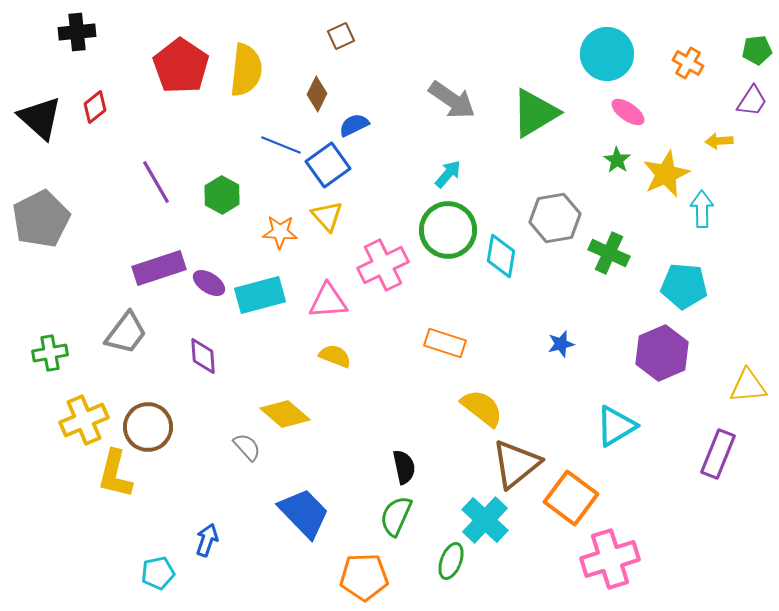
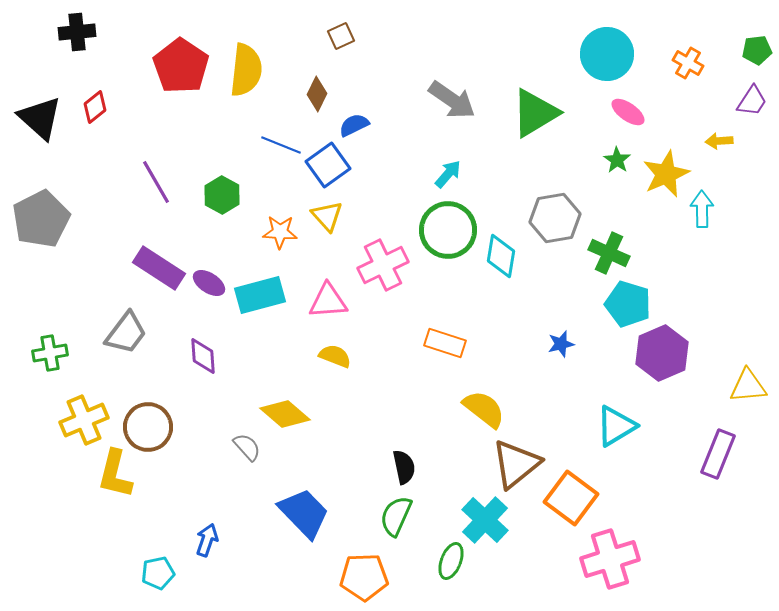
purple rectangle at (159, 268): rotated 51 degrees clockwise
cyan pentagon at (684, 286): moved 56 px left, 18 px down; rotated 12 degrees clockwise
yellow semicircle at (482, 408): moved 2 px right, 1 px down
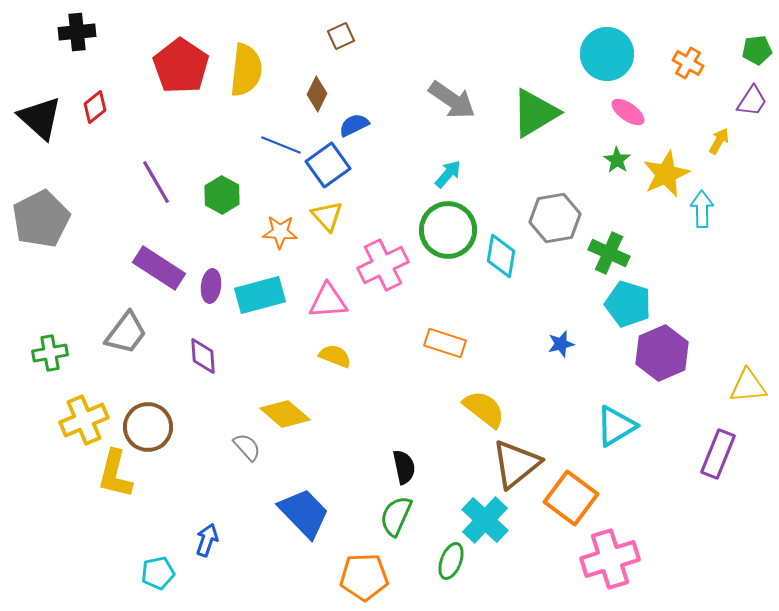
yellow arrow at (719, 141): rotated 124 degrees clockwise
purple ellipse at (209, 283): moved 2 px right, 3 px down; rotated 64 degrees clockwise
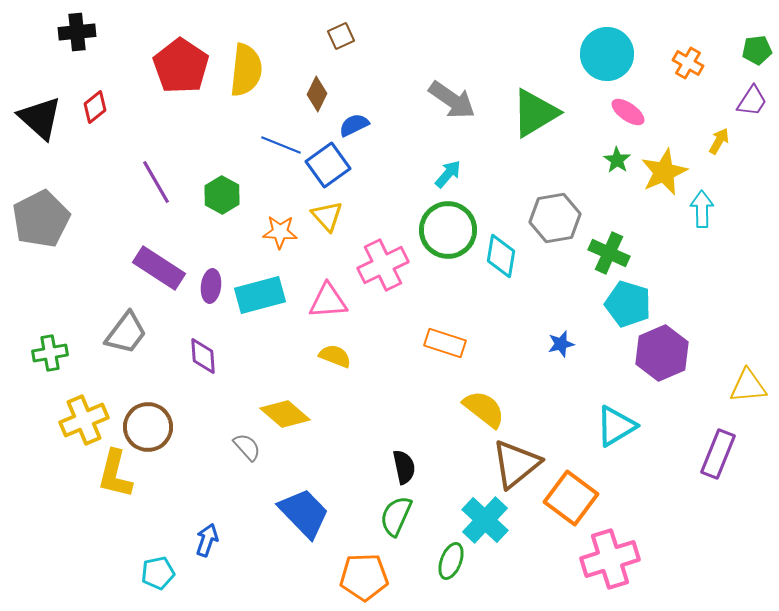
yellow star at (666, 174): moved 2 px left, 2 px up
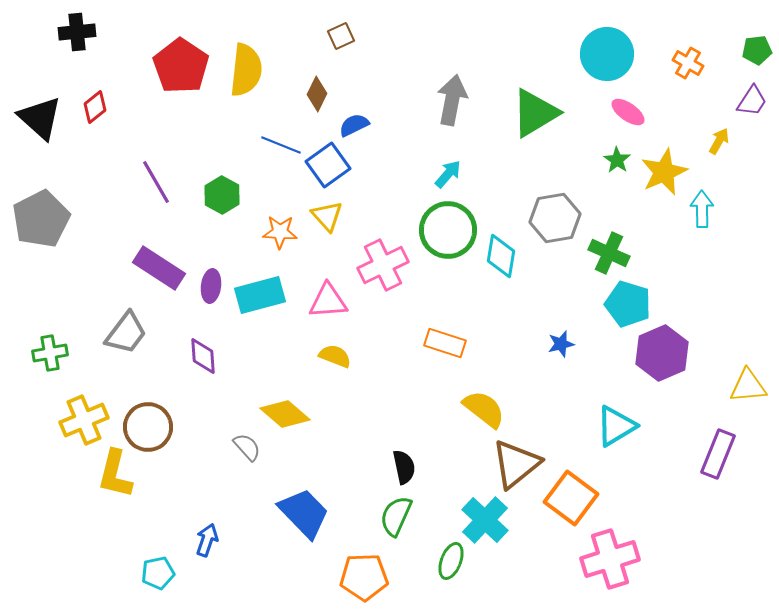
gray arrow at (452, 100): rotated 114 degrees counterclockwise
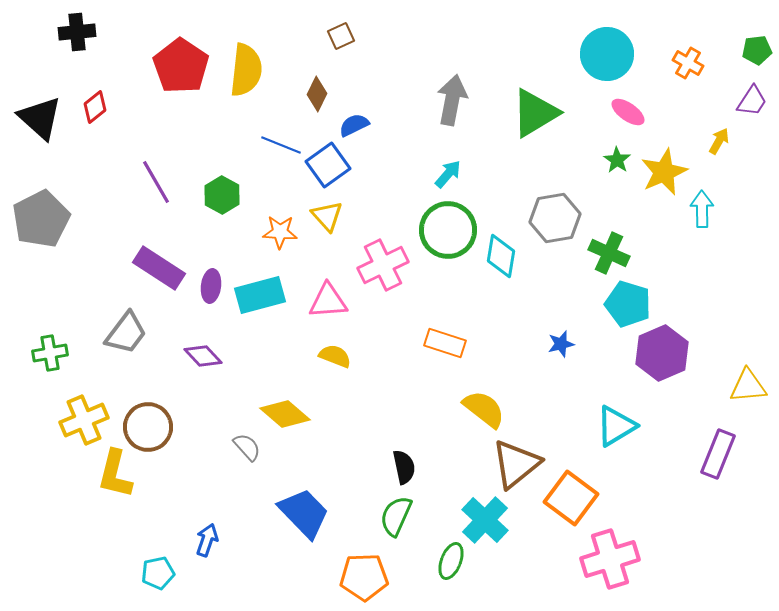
purple diamond at (203, 356): rotated 39 degrees counterclockwise
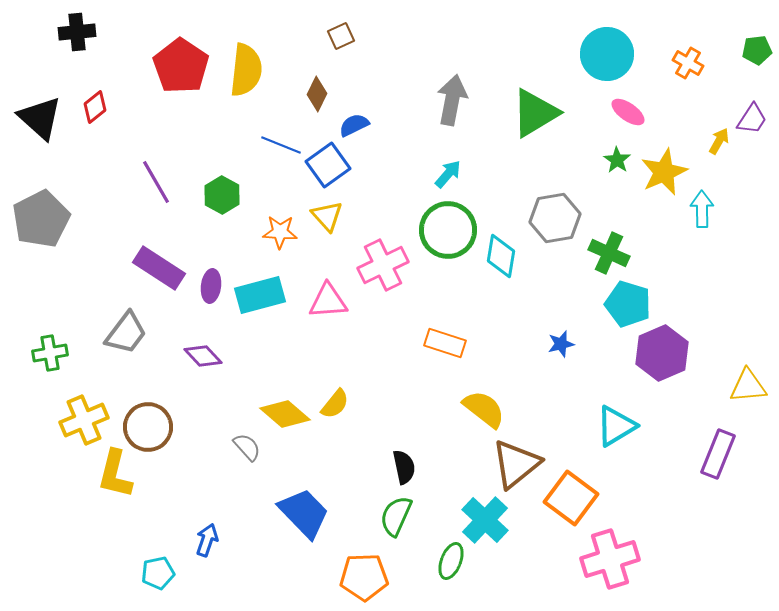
purple trapezoid at (752, 101): moved 18 px down
yellow semicircle at (335, 356): moved 48 px down; rotated 108 degrees clockwise
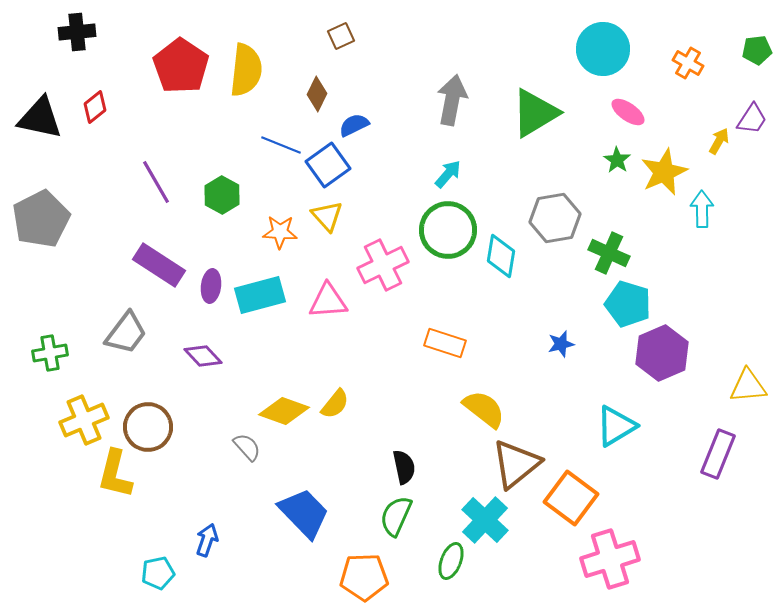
cyan circle at (607, 54): moved 4 px left, 5 px up
black triangle at (40, 118): rotated 30 degrees counterclockwise
purple rectangle at (159, 268): moved 3 px up
yellow diamond at (285, 414): moved 1 px left, 3 px up; rotated 21 degrees counterclockwise
